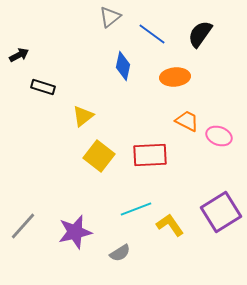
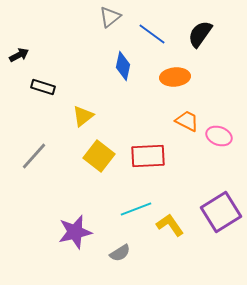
red rectangle: moved 2 px left, 1 px down
gray line: moved 11 px right, 70 px up
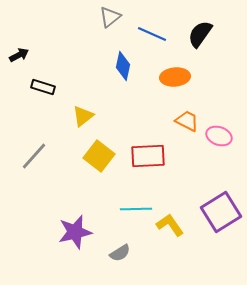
blue line: rotated 12 degrees counterclockwise
cyan line: rotated 20 degrees clockwise
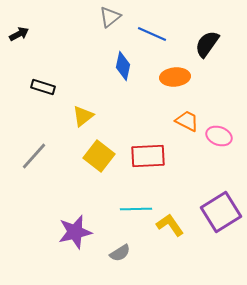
black semicircle: moved 7 px right, 10 px down
black arrow: moved 21 px up
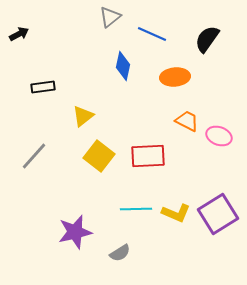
black semicircle: moved 5 px up
black rectangle: rotated 25 degrees counterclockwise
purple square: moved 3 px left, 2 px down
yellow L-shape: moved 6 px right, 12 px up; rotated 148 degrees clockwise
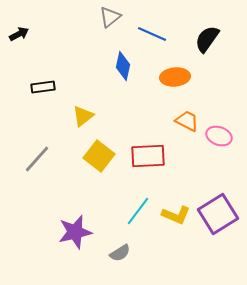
gray line: moved 3 px right, 3 px down
cyan line: moved 2 px right, 2 px down; rotated 52 degrees counterclockwise
yellow L-shape: moved 2 px down
